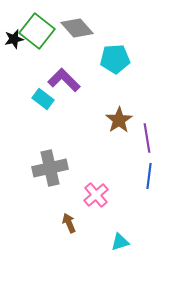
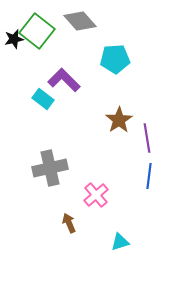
gray diamond: moved 3 px right, 7 px up
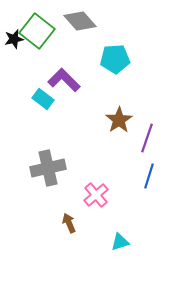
purple line: rotated 28 degrees clockwise
gray cross: moved 2 px left
blue line: rotated 10 degrees clockwise
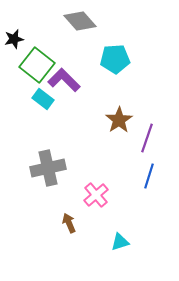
green square: moved 34 px down
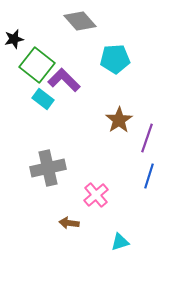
brown arrow: rotated 60 degrees counterclockwise
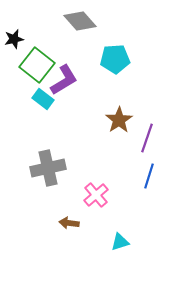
purple L-shape: rotated 104 degrees clockwise
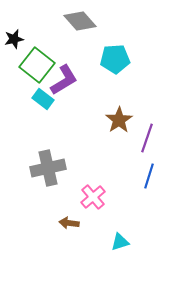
pink cross: moved 3 px left, 2 px down
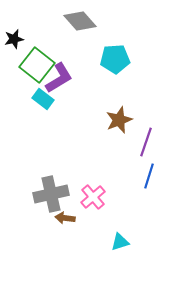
purple L-shape: moved 5 px left, 2 px up
brown star: rotated 12 degrees clockwise
purple line: moved 1 px left, 4 px down
gray cross: moved 3 px right, 26 px down
brown arrow: moved 4 px left, 5 px up
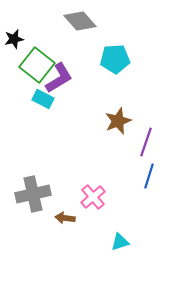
cyan rectangle: rotated 10 degrees counterclockwise
brown star: moved 1 px left, 1 px down
gray cross: moved 18 px left
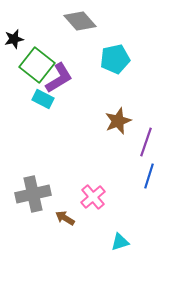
cyan pentagon: rotated 8 degrees counterclockwise
brown arrow: rotated 24 degrees clockwise
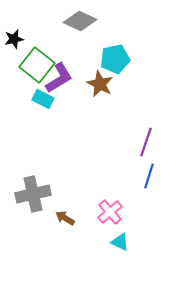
gray diamond: rotated 24 degrees counterclockwise
brown star: moved 18 px left, 37 px up; rotated 24 degrees counterclockwise
pink cross: moved 17 px right, 15 px down
cyan triangle: rotated 42 degrees clockwise
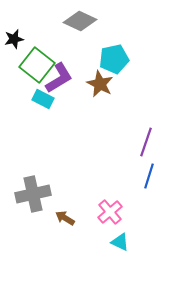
cyan pentagon: moved 1 px left
